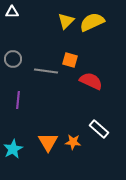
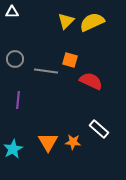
gray circle: moved 2 px right
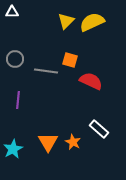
orange star: rotated 21 degrees clockwise
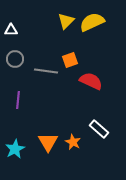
white triangle: moved 1 px left, 18 px down
orange square: rotated 35 degrees counterclockwise
cyan star: moved 2 px right
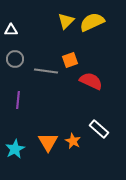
orange star: moved 1 px up
